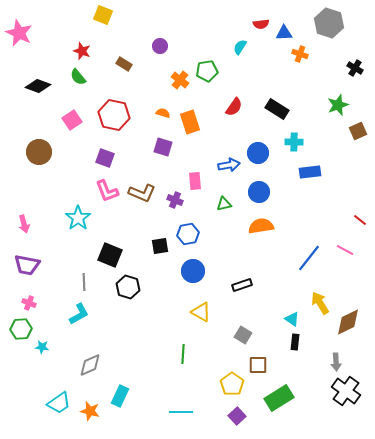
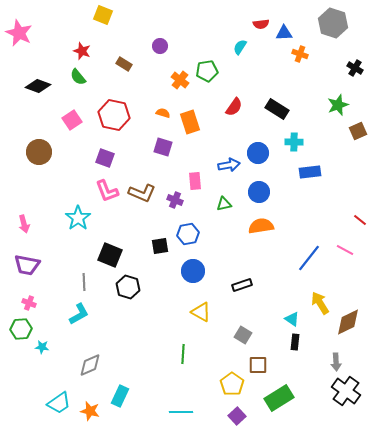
gray hexagon at (329, 23): moved 4 px right
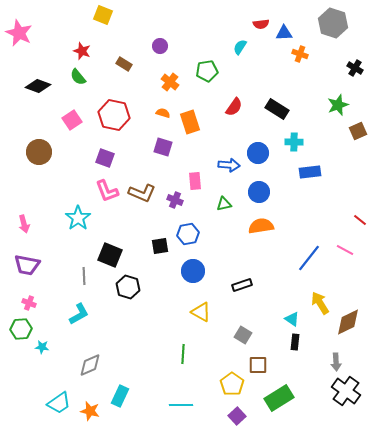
orange cross at (180, 80): moved 10 px left, 2 px down
blue arrow at (229, 165): rotated 15 degrees clockwise
gray line at (84, 282): moved 6 px up
cyan line at (181, 412): moved 7 px up
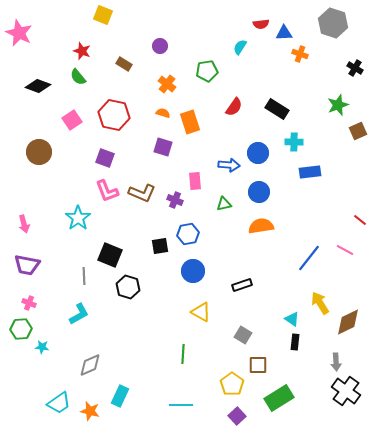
orange cross at (170, 82): moved 3 px left, 2 px down
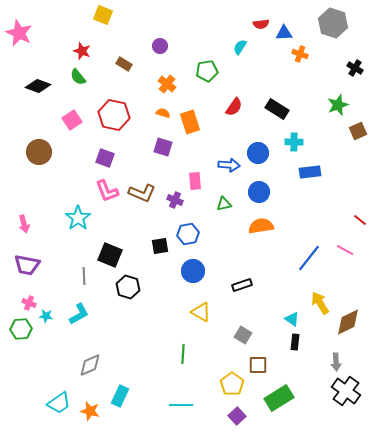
cyan star at (42, 347): moved 4 px right, 31 px up
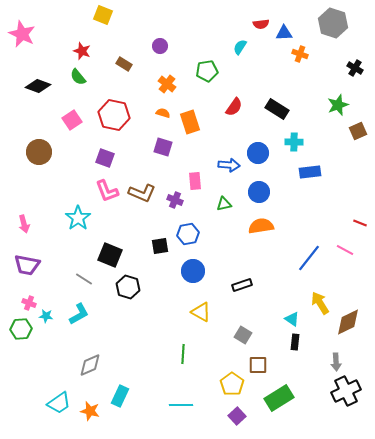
pink star at (19, 33): moved 3 px right, 1 px down
red line at (360, 220): moved 3 px down; rotated 16 degrees counterclockwise
gray line at (84, 276): moved 3 px down; rotated 54 degrees counterclockwise
black cross at (346, 391): rotated 28 degrees clockwise
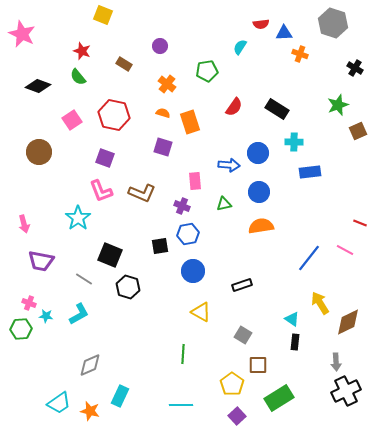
pink L-shape at (107, 191): moved 6 px left
purple cross at (175, 200): moved 7 px right, 6 px down
purple trapezoid at (27, 265): moved 14 px right, 4 px up
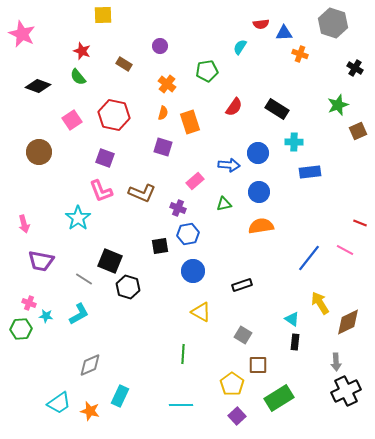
yellow square at (103, 15): rotated 24 degrees counterclockwise
orange semicircle at (163, 113): rotated 88 degrees clockwise
pink rectangle at (195, 181): rotated 54 degrees clockwise
purple cross at (182, 206): moved 4 px left, 2 px down
black square at (110, 255): moved 6 px down
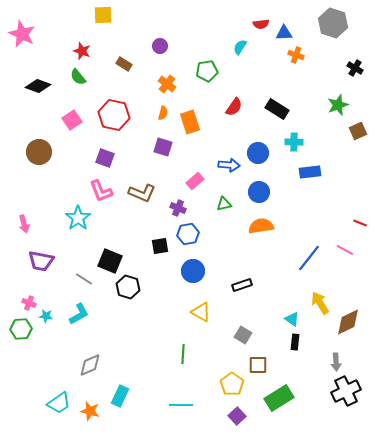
orange cross at (300, 54): moved 4 px left, 1 px down
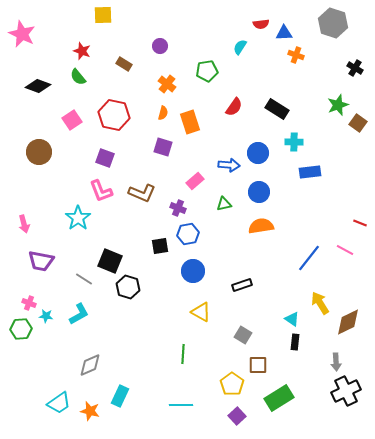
brown square at (358, 131): moved 8 px up; rotated 30 degrees counterclockwise
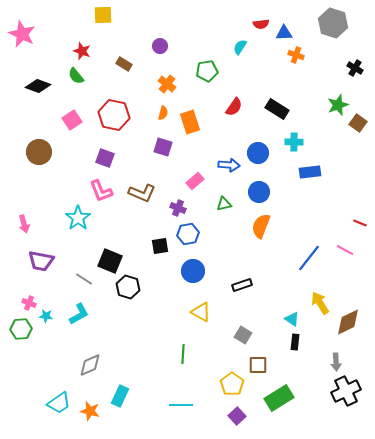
green semicircle at (78, 77): moved 2 px left, 1 px up
orange semicircle at (261, 226): rotated 60 degrees counterclockwise
